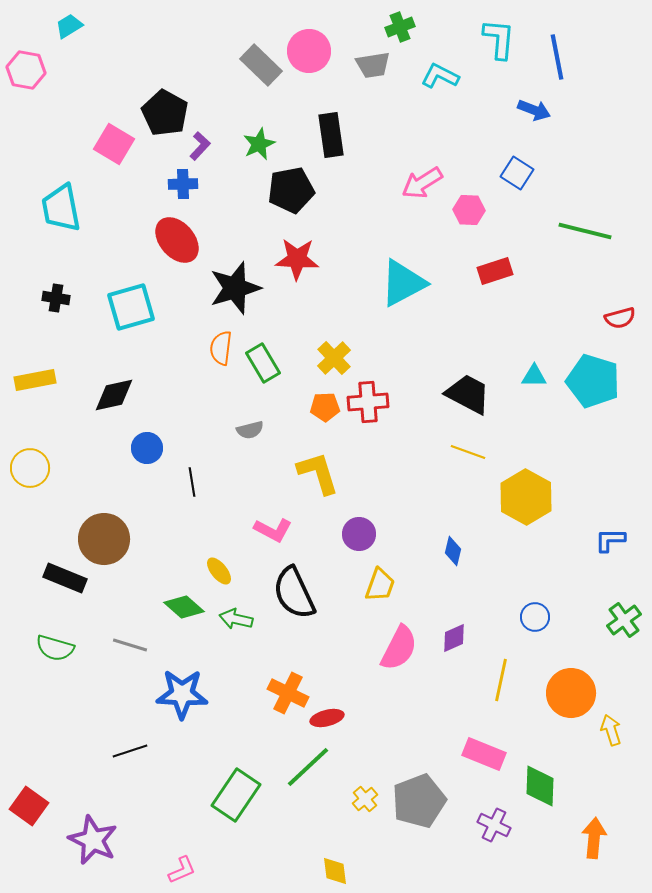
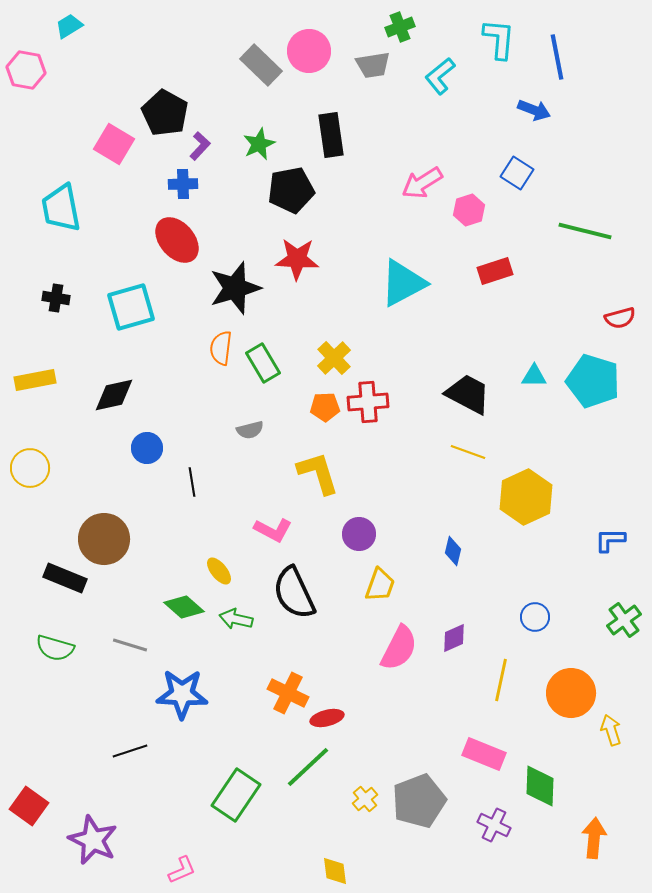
cyan L-shape at (440, 76): rotated 66 degrees counterclockwise
pink hexagon at (469, 210): rotated 20 degrees counterclockwise
yellow hexagon at (526, 497): rotated 6 degrees clockwise
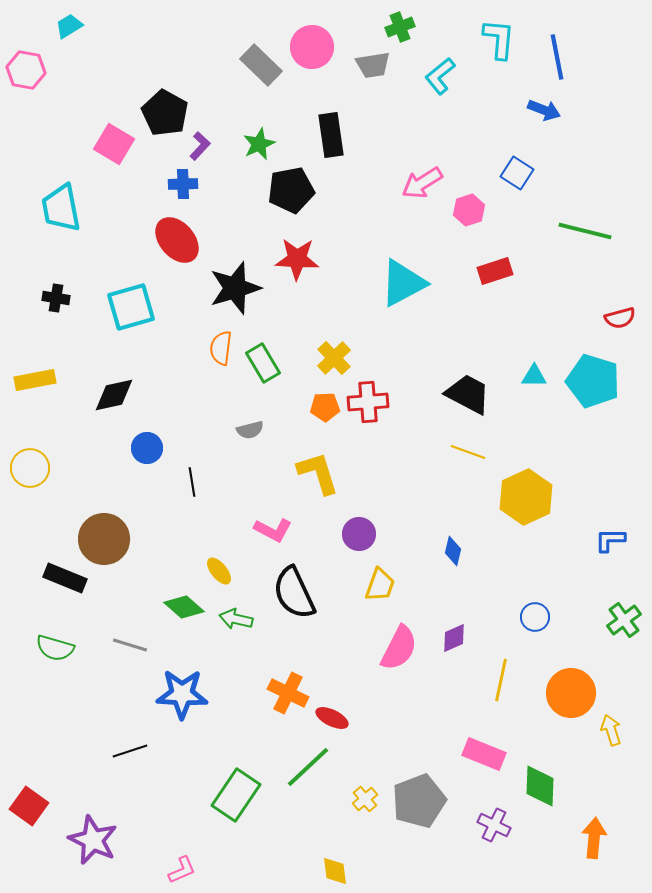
pink circle at (309, 51): moved 3 px right, 4 px up
blue arrow at (534, 110): moved 10 px right
red ellipse at (327, 718): moved 5 px right; rotated 40 degrees clockwise
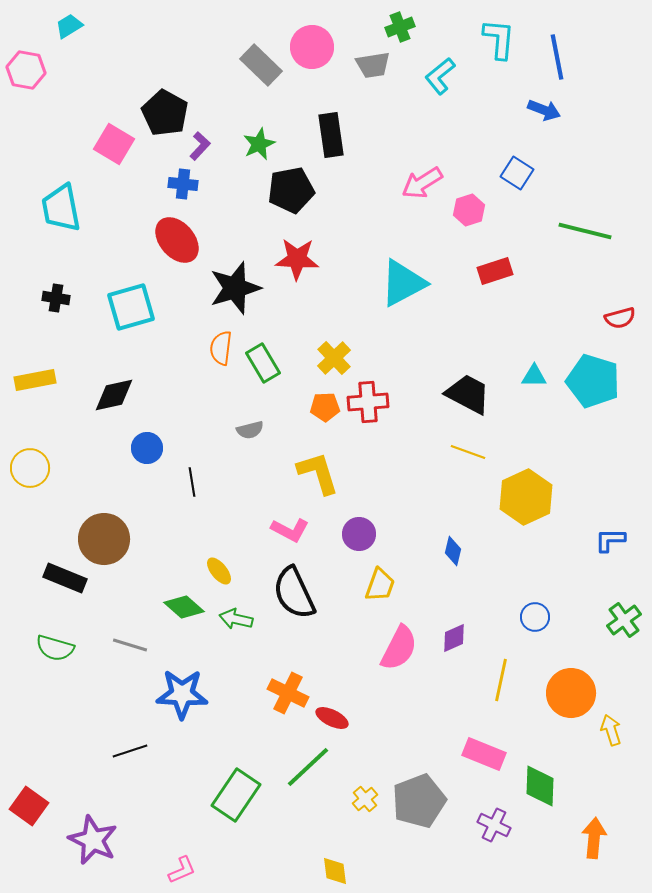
blue cross at (183, 184): rotated 8 degrees clockwise
pink L-shape at (273, 530): moved 17 px right
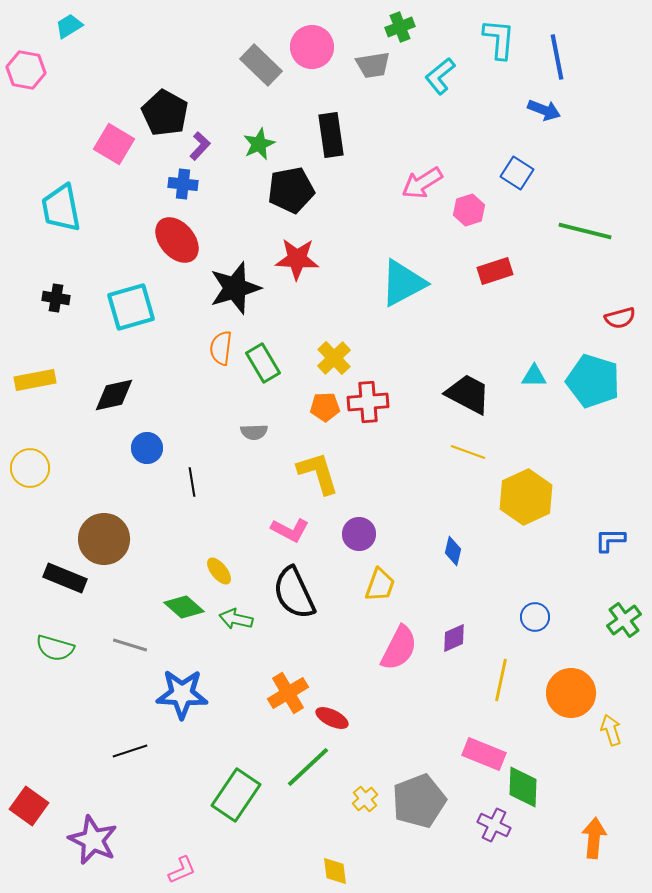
gray semicircle at (250, 430): moved 4 px right, 2 px down; rotated 12 degrees clockwise
orange cross at (288, 693): rotated 33 degrees clockwise
green diamond at (540, 786): moved 17 px left, 1 px down
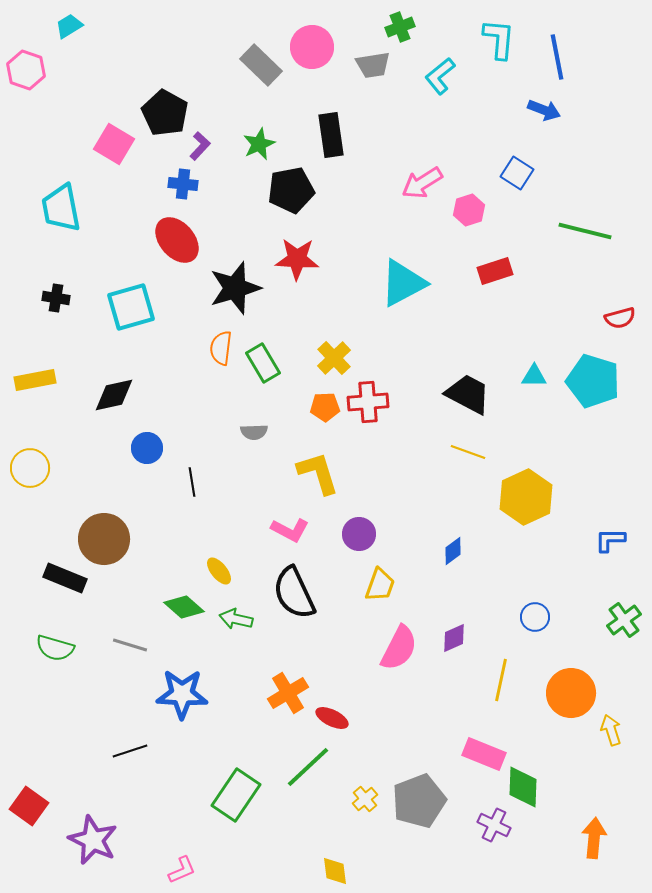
pink hexagon at (26, 70): rotated 9 degrees clockwise
blue diamond at (453, 551): rotated 40 degrees clockwise
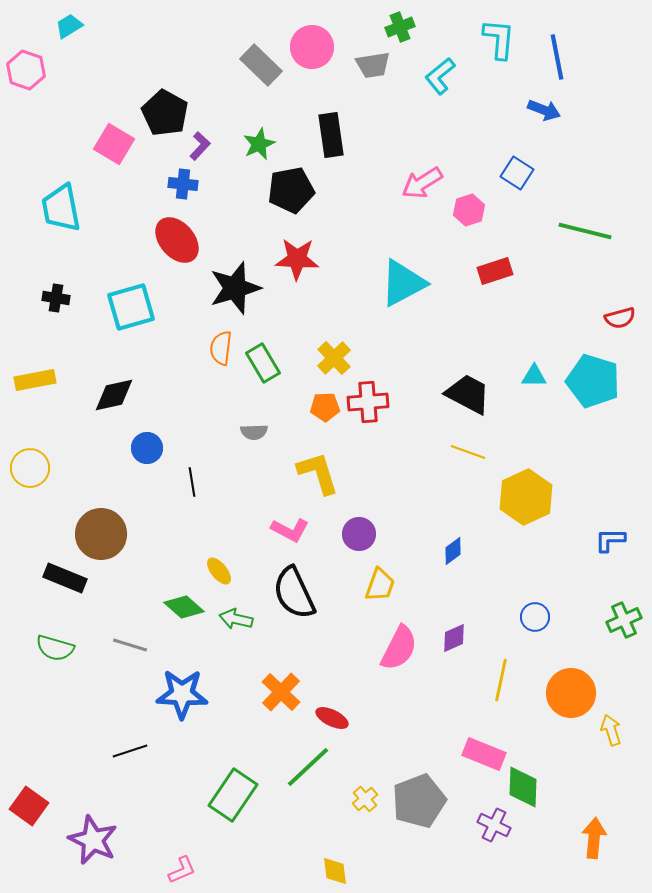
brown circle at (104, 539): moved 3 px left, 5 px up
green cross at (624, 620): rotated 12 degrees clockwise
orange cross at (288, 693): moved 7 px left, 1 px up; rotated 15 degrees counterclockwise
green rectangle at (236, 795): moved 3 px left
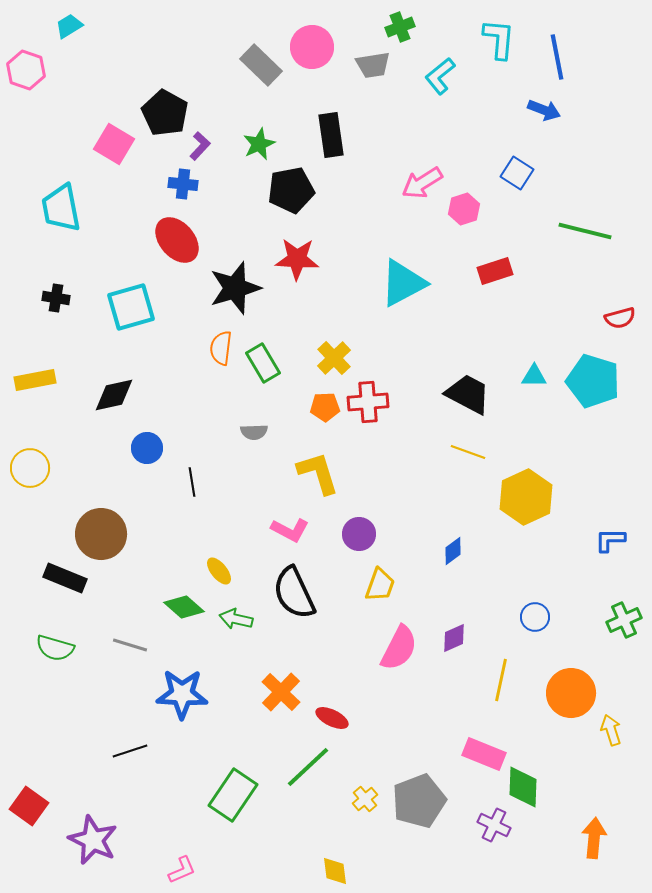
pink hexagon at (469, 210): moved 5 px left, 1 px up
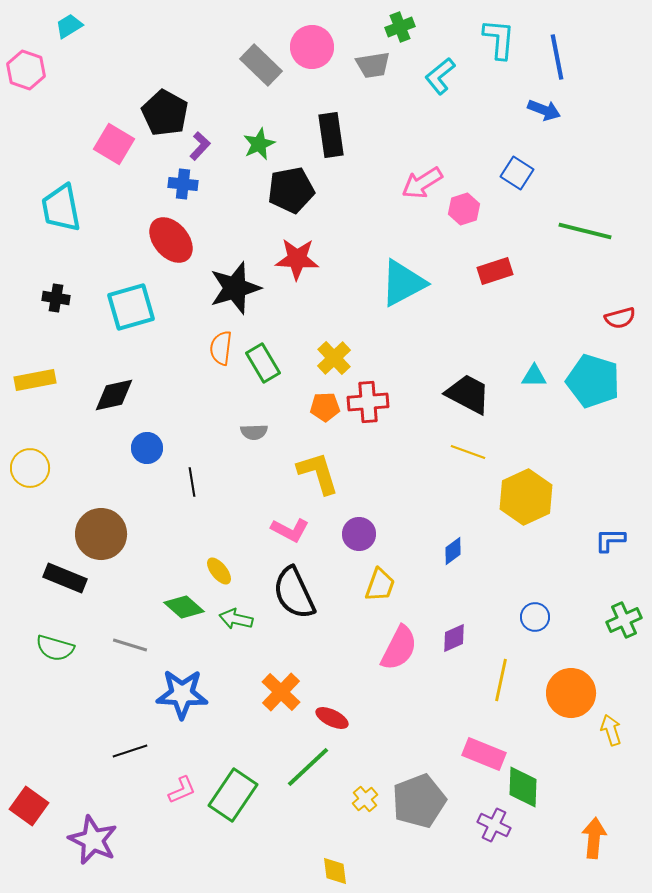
red ellipse at (177, 240): moved 6 px left
pink L-shape at (182, 870): moved 80 px up
